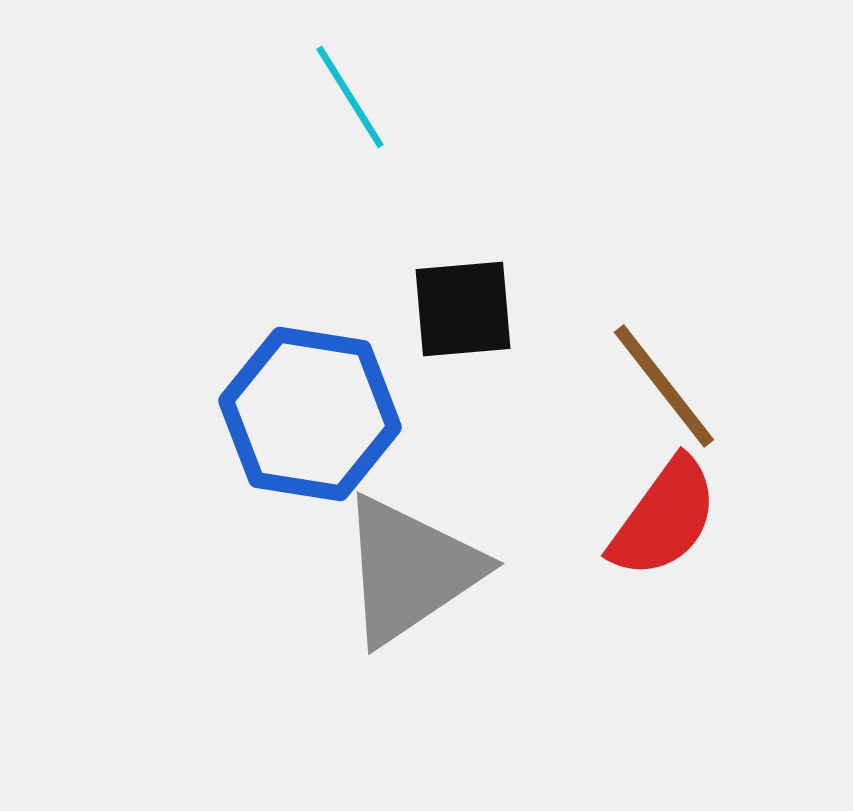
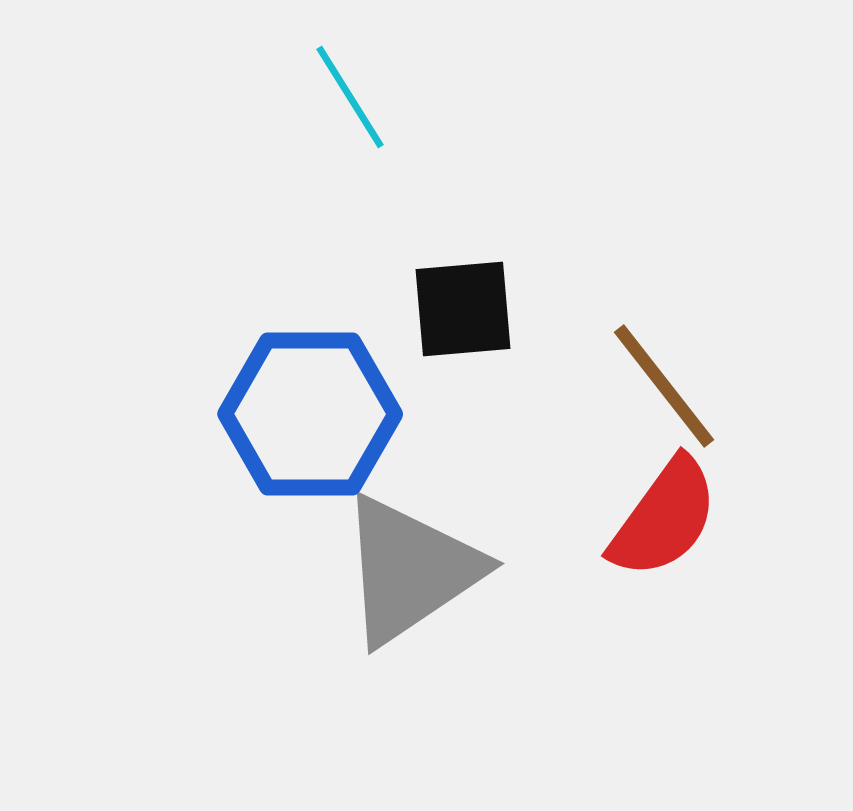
blue hexagon: rotated 9 degrees counterclockwise
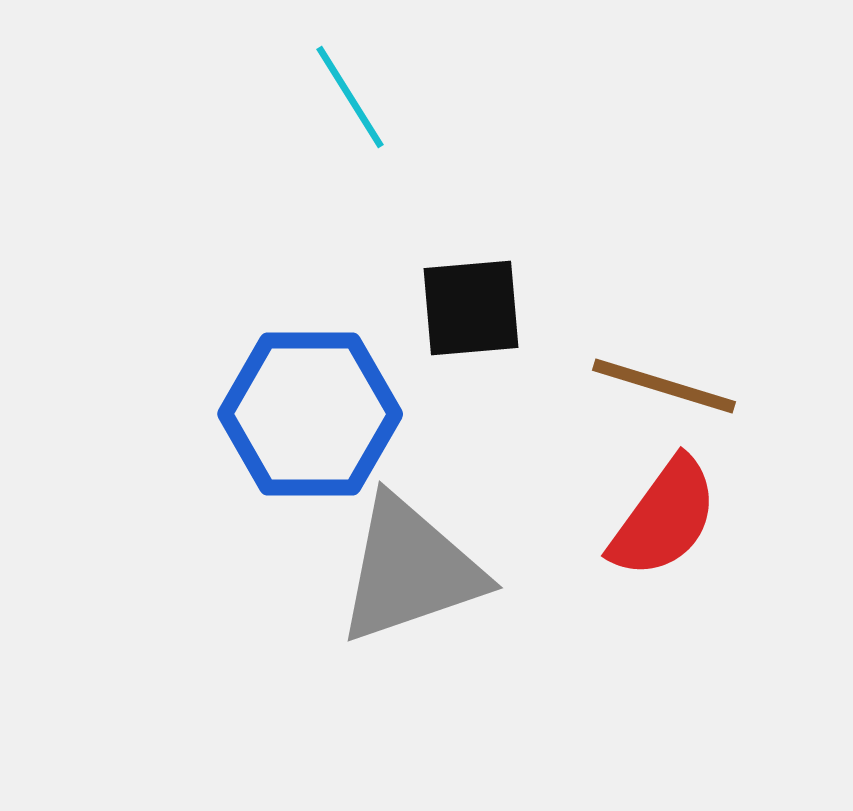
black square: moved 8 px right, 1 px up
brown line: rotated 35 degrees counterclockwise
gray triangle: rotated 15 degrees clockwise
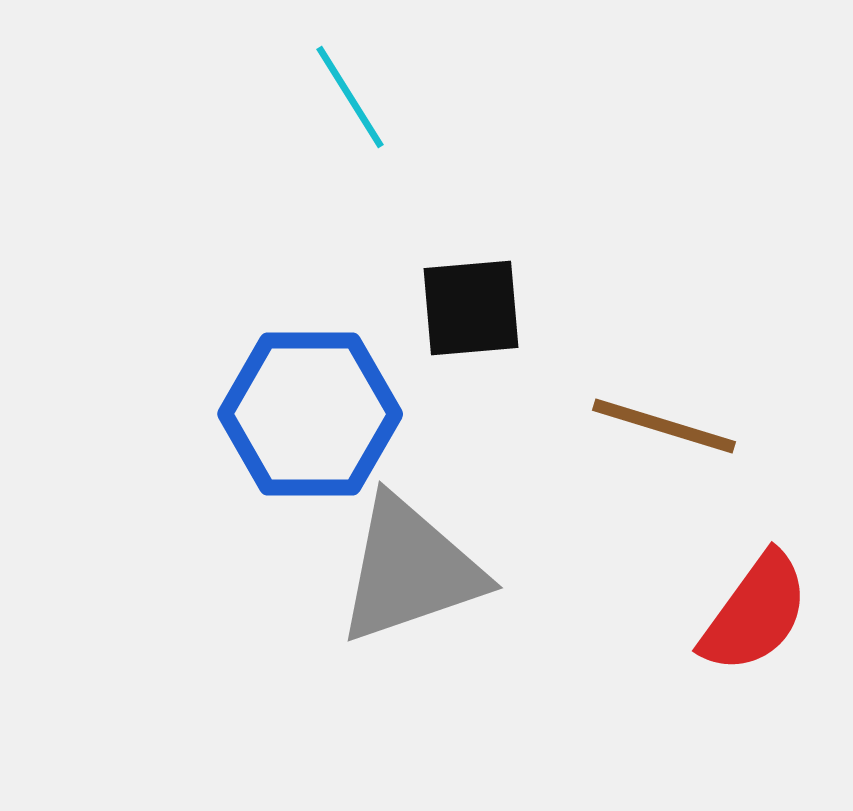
brown line: moved 40 px down
red semicircle: moved 91 px right, 95 px down
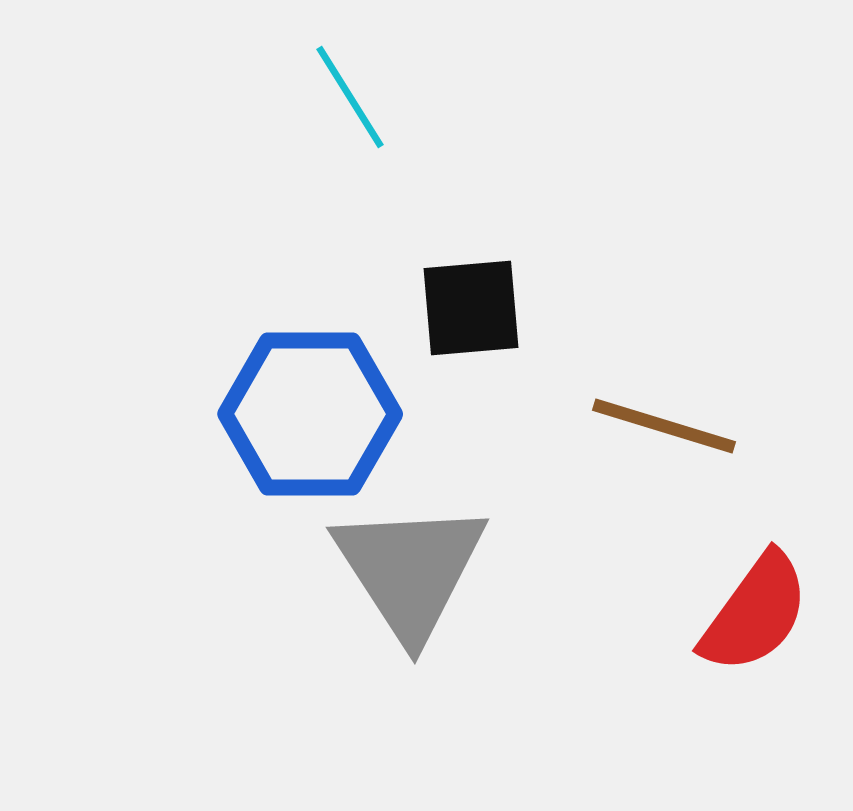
gray triangle: rotated 44 degrees counterclockwise
